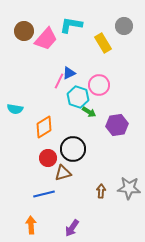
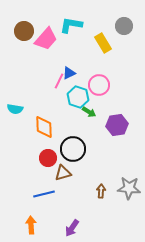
orange diamond: rotated 60 degrees counterclockwise
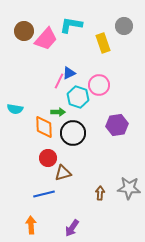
yellow rectangle: rotated 12 degrees clockwise
green arrow: moved 31 px left; rotated 32 degrees counterclockwise
black circle: moved 16 px up
brown arrow: moved 1 px left, 2 px down
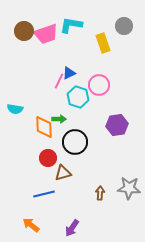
pink trapezoid: moved 5 px up; rotated 30 degrees clockwise
green arrow: moved 1 px right, 7 px down
black circle: moved 2 px right, 9 px down
orange arrow: rotated 48 degrees counterclockwise
